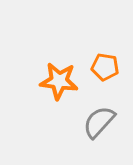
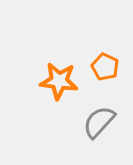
orange pentagon: rotated 16 degrees clockwise
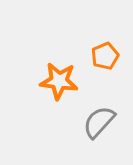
orange pentagon: moved 11 px up; rotated 24 degrees clockwise
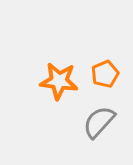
orange pentagon: moved 18 px down
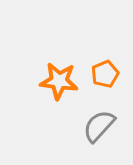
gray semicircle: moved 4 px down
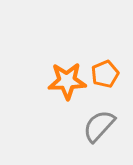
orange star: moved 8 px right; rotated 9 degrees counterclockwise
